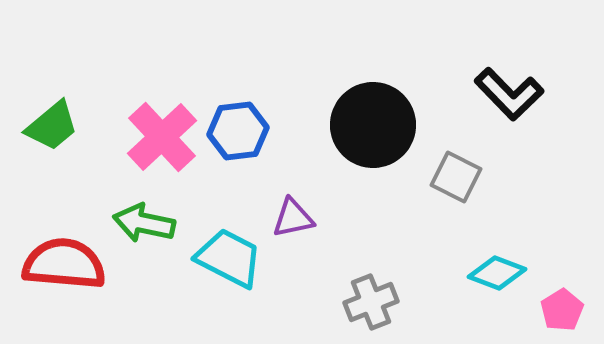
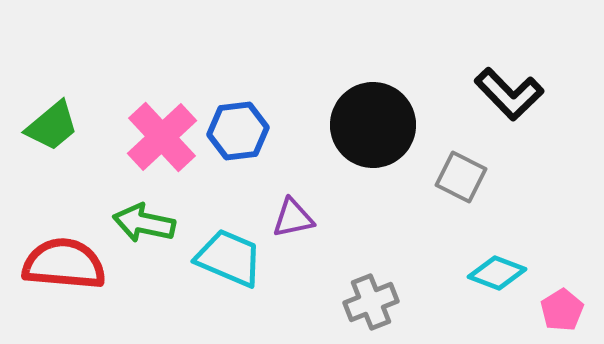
gray square: moved 5 px right
cyan trapezoid: rotated 4 degrees counterclockwise
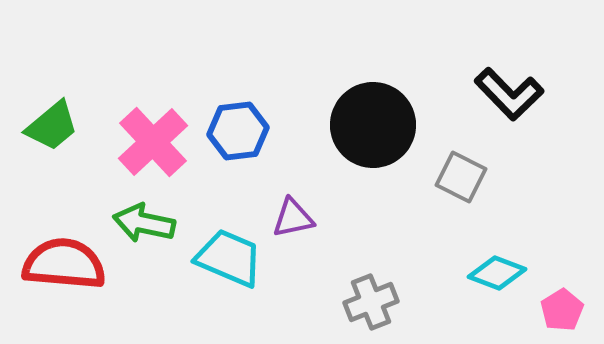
pink cross: moved 9 px left, 5 px down
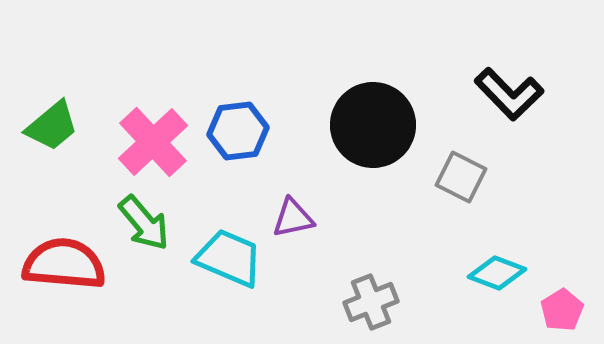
green arrow: rotated 142 degrees counterclockwise
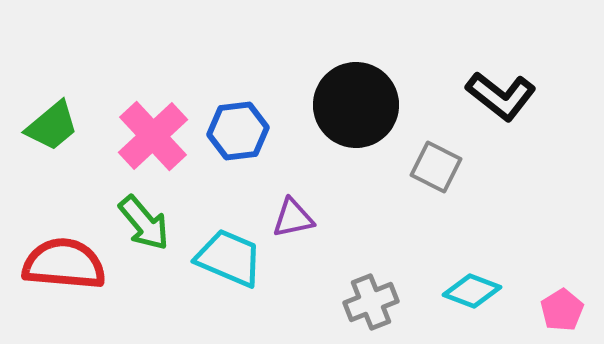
black L-shape: moved 8 px left, 2 px down; rotated 8 degrees counterclockwise
black circle: moved 17 px left, 20 px up
pink cross: moved 6 px up
gray square: moved 25 px left, 10 px up
cyan diamond: moved 25 px left, 18 px down
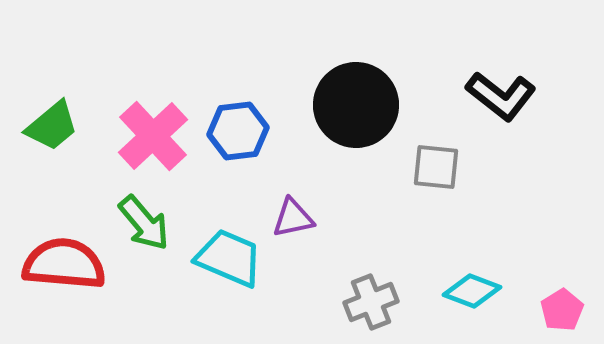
gray square: rotated 21 degrees counterclockwise
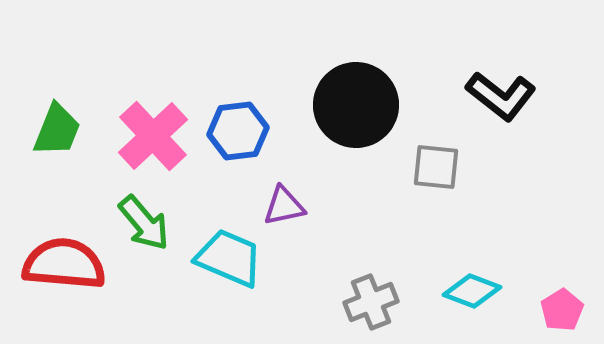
green trapezoid: moved 5 px right, 4 px down; rotated 28 degrees counterclockwise
purple triangle: moved 9 px left, 12 px up
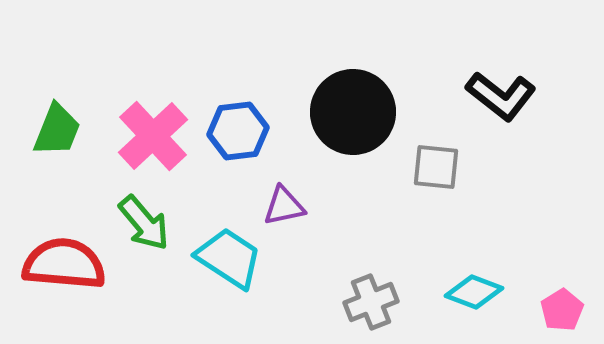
black circle: moved 3 px left, 7 px down
cyan trapezoid: rotated 10 degrees clockwise
cyan diamond: moved 2 px right, 1 px down
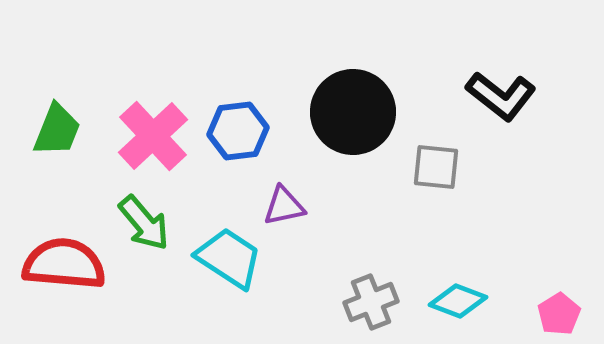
cyan diamond: moved 16 px left, 9 px down
pink pentagon: moved 3 px left, 4 px down
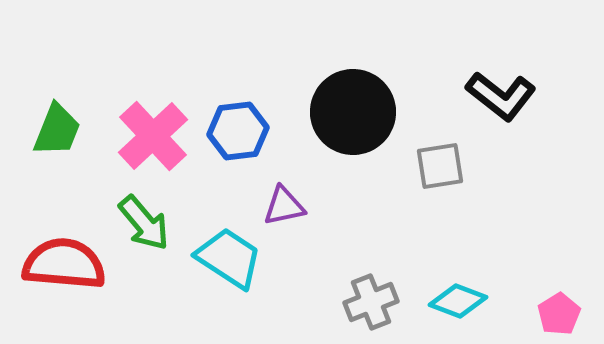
gray square: moved 4 px right, 1 px up; rotated 15 degrees counterclockwise
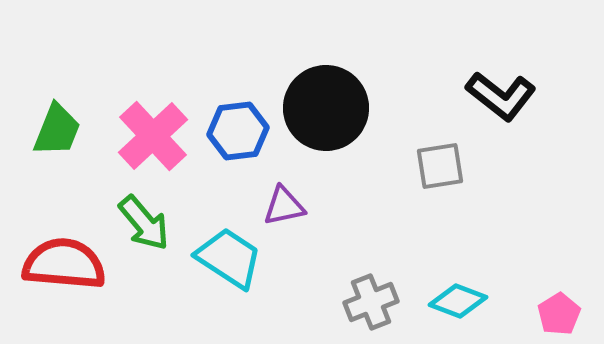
black circle: moved 27 px left, 4 px up
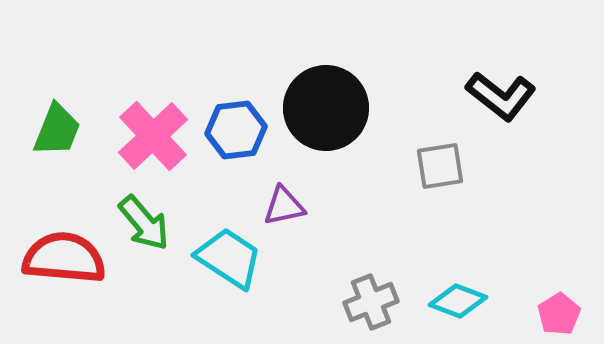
blue hexagon: moved 2 px left, 1 px up
red semicircle: moved 6 px up
